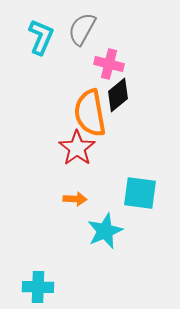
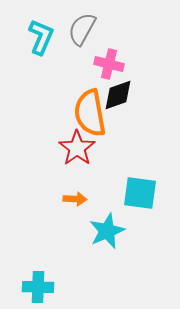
black diamond: rotated 20 degrees clockwise
cyan star: moved 2 px right
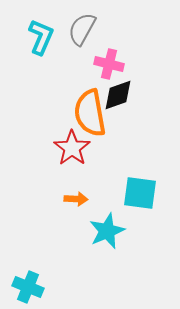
red star: moved 5 px left
orange arrow: moved 1 px right
cyan cross: moved 10 px left; rotated 20 degrees clockwise
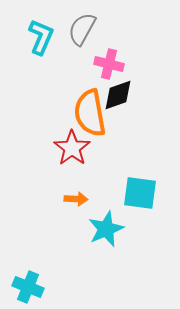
cyan star: moved 1 px left, 2 px up
